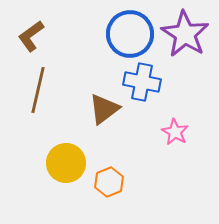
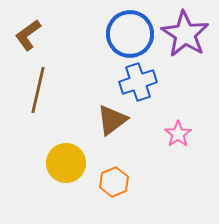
brown L-shape: moved 3 px left, 1 px up
blue cross: moved 4 px left; rotated 30 degrees counterclockwise
brown triangle: moved 8 px right, 11 px down
pink star: moved 3 px right, 2 px down; rotated 8 degrees clockwise
orange hexagon: moved 5 px right
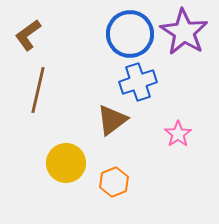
purple star: moved 1 px left, 2 px up
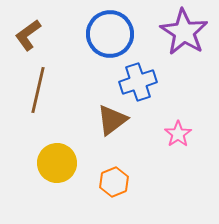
blue circle: moved 20 px left
yellow circle: moved 9 px left
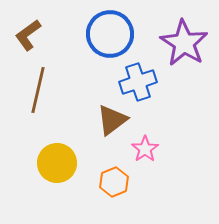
purple star: moved 11 px down
pink star: moved 33 px left, 15 px down
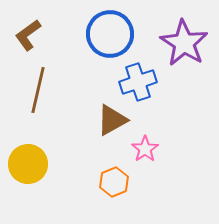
brown triangle: rotated 8 degrees clockwise
yellow circle: moved 29 px left, 1 px down
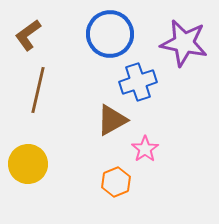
purple star: rotated 21 degrees counterclockwise
orange hexagon: moved 2 px right
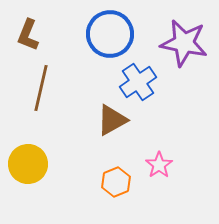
brown L-shape: rotated 32 degrees counterclockwise
blue cross: rotated 15 degrees counterclockwise
brown line: moved 3 px right, 2 px up
pink star: moved 14 px right, 16 px down
